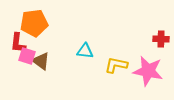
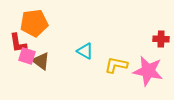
red L-shape: rotated 15 degrees counterclockwise
cyan triangle: rotated 24 degrees clockwise
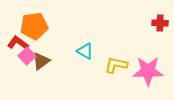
orange pentagon: moved 3 px down
red cross: moved 1 px left, 16 px up
red L-shape: rotated 135 degrees clockwise
pink square: rotated 30 degrees clockwise
brown triangle: rotated 48 degrees clockwise
pink star: rotated 12 degrees counterclockwise
